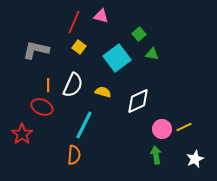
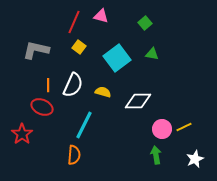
green square: moved 6 px right, 11 px up
white diamond: rotated 24 degrees clockwise
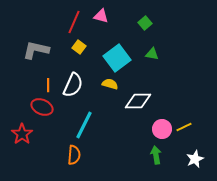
yellow semicircle: moved 7 px right, 8 px up
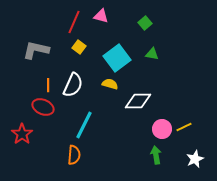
red ellipse: moved 1 px right
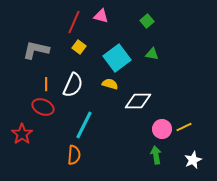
green square: moved 2 px right, 2 px up
orange line: moved 2 px left, 1 px up
white star: moved 2 px left, 1 px down
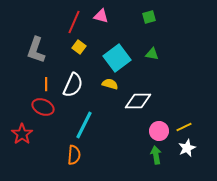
green square: moved 2 px right, 4 px up; rotated 24 degrees clockwise
gray L-shape: rotated 84 degrees counterclockwise
pink circle: moved 3 px left, 2 px down
white star: moved 6 px left, 12 px up
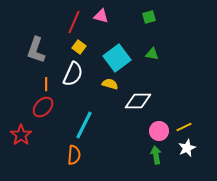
white semicircle: moved 11 px up
red ellipse: rotated 70 degrees counterclockwise
red star: moved 1 px left, 1 px down
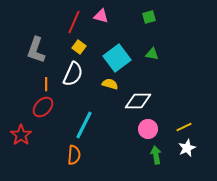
pink circle: moved 11 px left, 2 px up
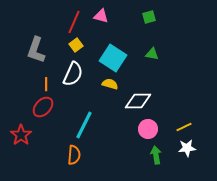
yellow square: moved 3 px left, 2 px up; rotated 16 degrees clockwise
cyan square: moved 4 px left; rotated 20 degrees counterclockwise
white star: rotated 18 degrees clockwise
